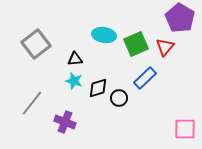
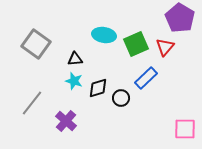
gray square: rotated 16 degrees counterclockwise
blue rectangle: moved 1 px right
black circle: moved 2 px right
purple cross: moved 1 px right, 1 px up; rotated 20 degrees clockwise
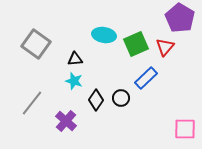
black diamond: moved 2 px left, 12 px down; rotated 40 degrees counterclockwise
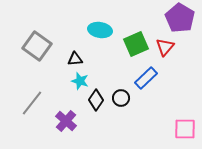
cyan ellipse: moved 4 px left, 5 px up
gray square: moved 1 px right, 2 px down
cyan star: moved 6 px right
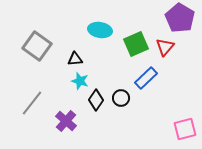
pink square: rotated 15 degrees counterclockwise
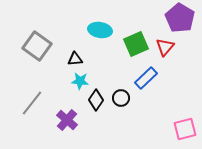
cyan star: rotated 12 degrees counterclockwise
purple cross: moved 1 px right, 1 px up
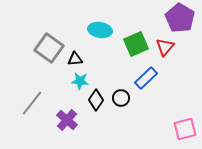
gray square: moved 12 px right, 2 px down
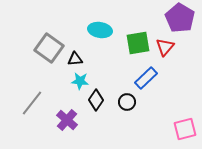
green square: moved 2 px right, 1 px up; rotated 15 degrees clockwise
black circle: moved 6 px right, 4 px down
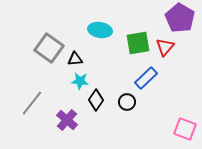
pink square: rotated 35 degrees clockwise
